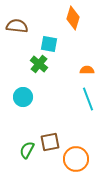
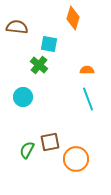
brown semicircle: moved 1 px down
green cross: moved 1 px down
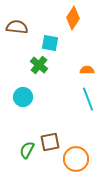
orange diamond: rotated 15 degrees clockwise
cyan square: moved 1 px right, 1 px up
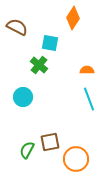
brown semicircle: rotated 20 degrees clockwise
cyan line: moved 1 px right
